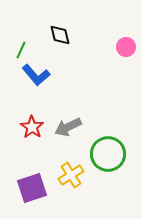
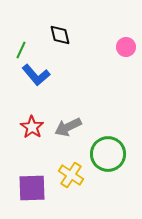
yellow cross: rotated 25 degrees counterclockwise
purple square: rotated 16 degrees clockwise
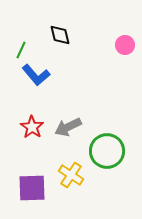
pink circle: moved 1 px left, 2 px up
green circle: moved 1 px left, 3 px up
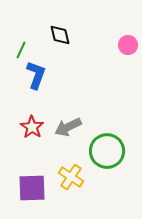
pink circle: moved 3 px right
blue L-shape: rotated 120 degrees counterclockwise
yellow cross: moved 2 px down
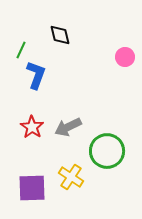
pink circle: moved 3 px left, 12 px down
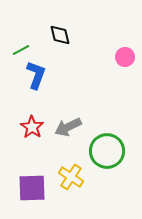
green line: rotated 36 degrees clockwise
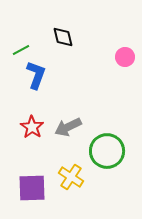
black diamond: moved 3 px right, 2 px down
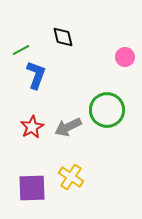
red star: rotated 10 degrees clockwise
green circle: moved 41 px up
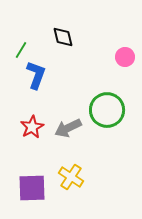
green line: rotated 30 degrees counterclockwise
gray arrow: moved 1 px down
